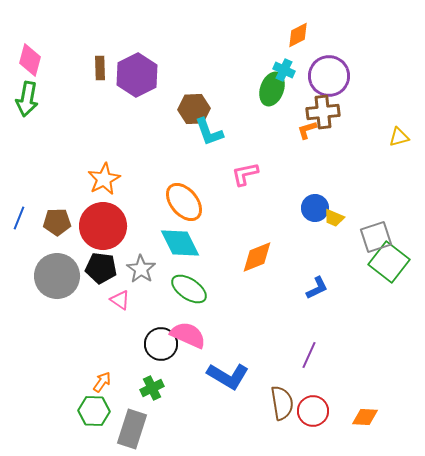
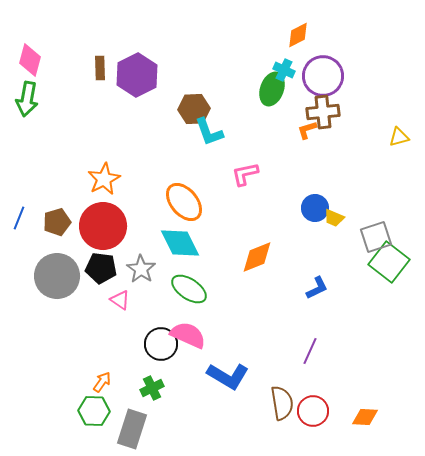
purple circle at (329, 76): moved 6 px left
brown pentagon at (57, 222): rotated 16 degrees counterclockwise
purple line at (309, 355): moved 1 px right, 4 px up
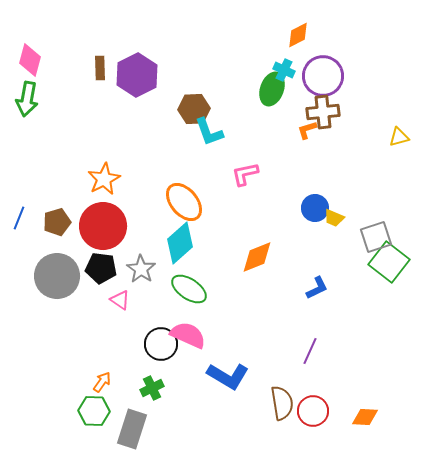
cyan diamond at (180, 243): rotated 75 degrees clockwise
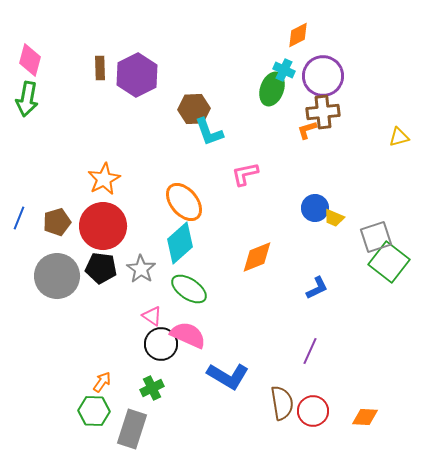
pink triangle at (120, 300): moved 32 px right, 16 px down
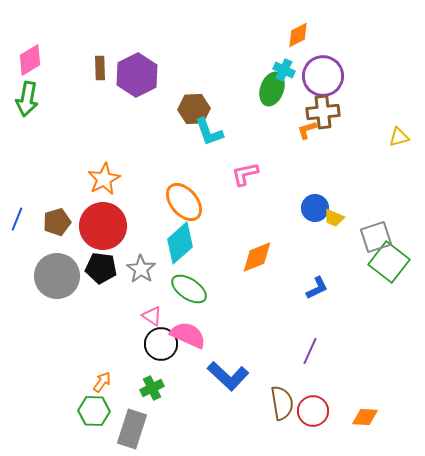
pink diamond at (30, 60): rotated 44 degrees clockwise
blue line at (19, 218): moved 2 px left, 1 px down
blue L-shape at (228, 376): rotated 12 degrees clockwise
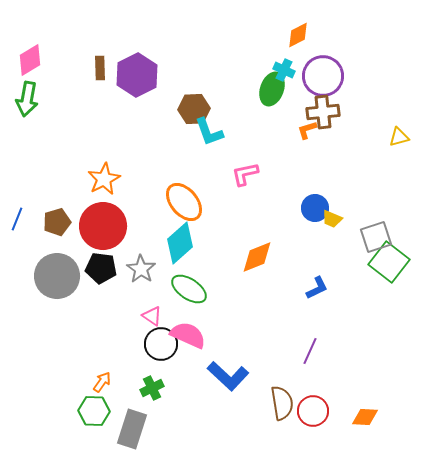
yellow trapezoid at (334, 218): moved 2 px left, 1 px down
